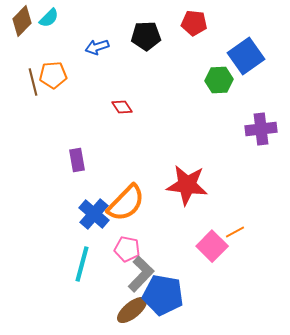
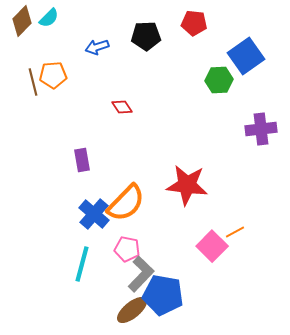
purple rectangle: moved 5 px right
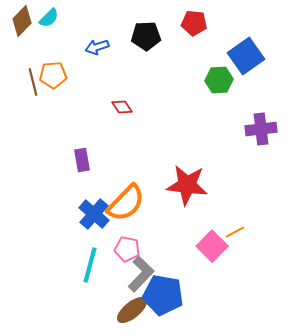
cyan line: moved 8 px right, 1 px down
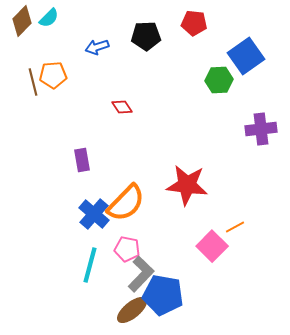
orange line: moved 5 px up
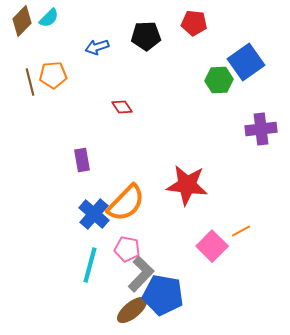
blue square: moved 6 px down
brown line: moved 3 px left
orange line: moved 6 px right, 4 px down
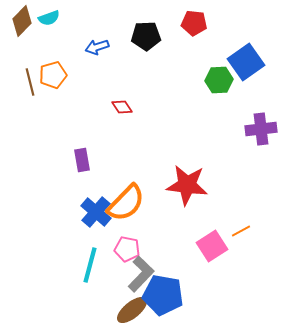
cyan semicircle: rotated 25 degrees clockwise
orange pentagon: rotated 12 degrees counterclockwise
blue cross: moved 2 px right, 2 px up
pink square: rotated 12 degrees clockwise
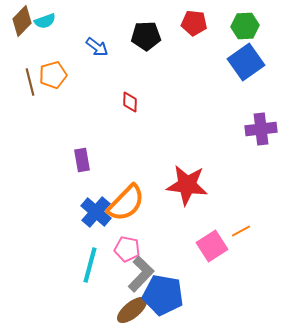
cyan semicircle: moved 4 px left, 3 px down
blue arrow: rotated 125 degrees counterclockwise
green hexagon: moved 26 px right, 54 px up
red diamond: moved 8 px right, 5 px up; rotated 35 degrees clockwise
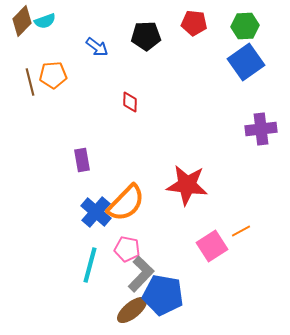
orange pentagon: rotated 12 degrees clockwise
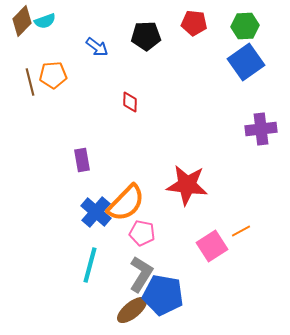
pink pentagon: moved 15 px right, 16 px up
gray L-shape: rotated 12 degrees counterclockwise
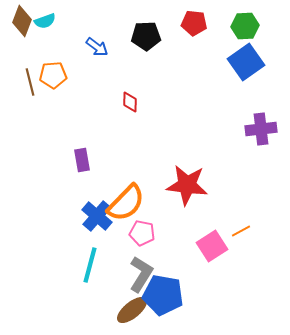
brown diamond: rotated 24 degrees counterclockwise
blue cross: moved 1 px right, 4 px down
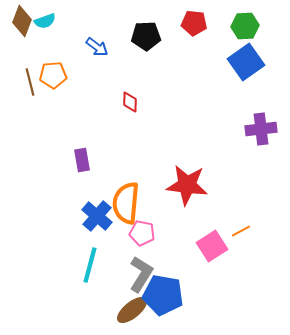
orange semicircle: rotated 141 degrees clockwise
